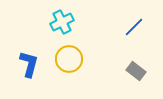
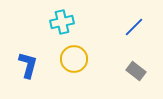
cyan cross: rotated 15 degrees clockwise
yellow circle: moved 5 px right
blue L-shape: moved 1 px left, 1 px down
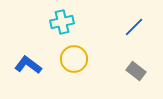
blue L-shape: rotated 68 degrees counterclockwise
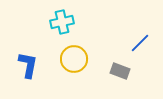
blue line: moved 6 px right, 16 px down
blue L-shape: rotated 64 degrees clockwise
gray rectangle: moved 16 px left; rotated 18 degrees counterclockwise
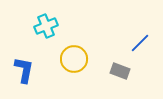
cyan cross: moved 16 px left, 4 px down; rotated 10 degrees counterclockwise
blue L-shape: moved 4 px left, 5 px down
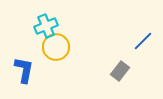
blue line: moved 3 px right, 2 px up
yellow circle: moved 18 px left, 12 px up
gray rectangle: rotated 72 degrees counterclockwise
